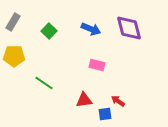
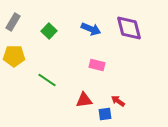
green line: moved 3 px right, 3 px up
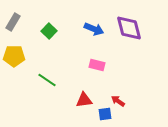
blue arrow: moved 3 px right
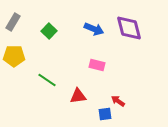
red triangle: moved 6 px left, 4 px up
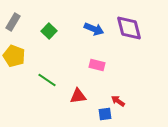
yellow pentagon: rotated 20 degrees clockwise
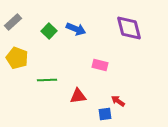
gray rectangle: rotated 18 degrees clockwise
blue arrow: moved 18 px left
yellow pentagon: moved 3 px right, 2 px down
pink rectangle: moved 3 px right
green line: rotated 36 degrees counterclockwise
